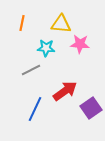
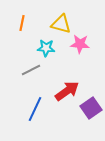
yellow triangle: rotated 10 degrees clockwise
red arrow: moved 2 px right
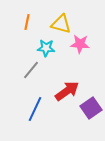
orange line: moved 5 px right, 1 px up
gray line: rotated 24 degrees counterclockwise
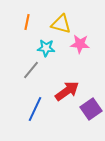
purple square: moved 1 px down
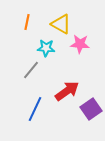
yellow triangle: rotated 15 degrees clockwise
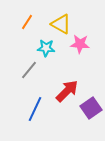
orange line: rotated 21 degrees clockwise
gray line: moved 2 px left
red arrow: rotated 10 degrees counterclockwise
purple square: moved 1 px up
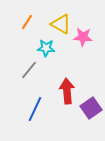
pink star: moved 3 px right, 7 px up
red arrow: rotated 50 degrees counterclockwise
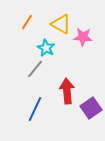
cyan star: rotated 24 degrees clockwise
gray line: moved 6 px right, 1 px up
